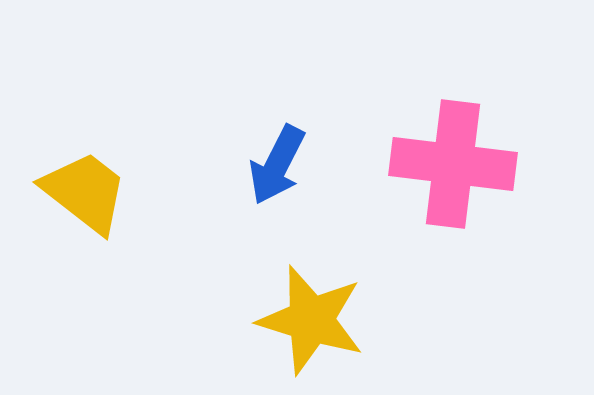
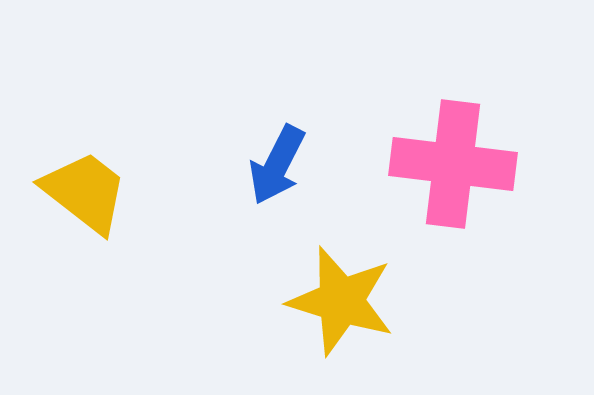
yellow star: moved 30 px right, 19 px up
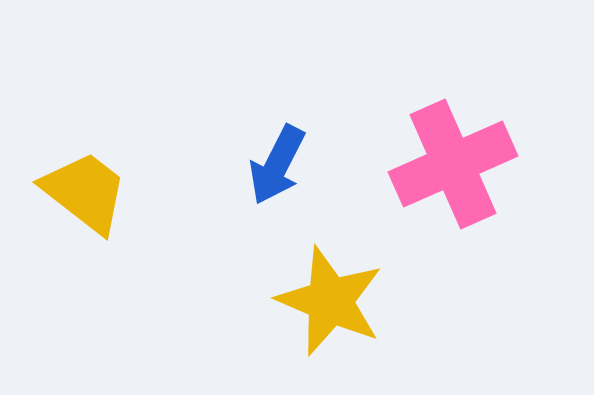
pink cross: rotated 31 degrees counterclockwise
yellow star: moved 11 px left; rotated 6 degrees clockwise
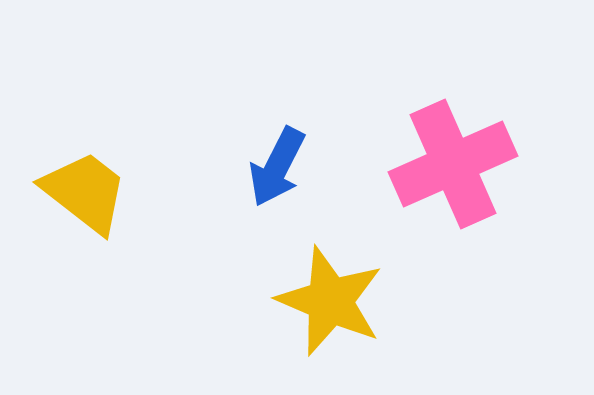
blue arrow: moved 2 px down
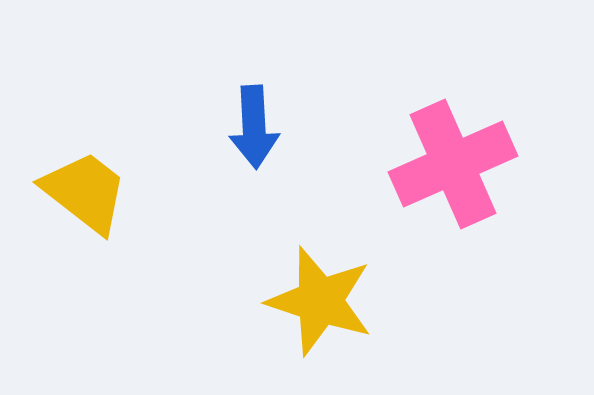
blue arrow: moved 23 px left, 40 px up; rotated 30 degrees counterclockwise
yellow star: moved 10 px left; rotated 5 degrees counterclockwise
